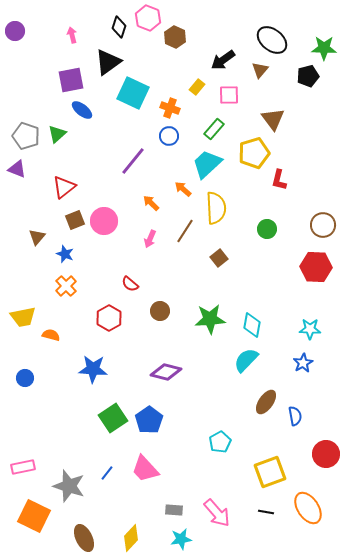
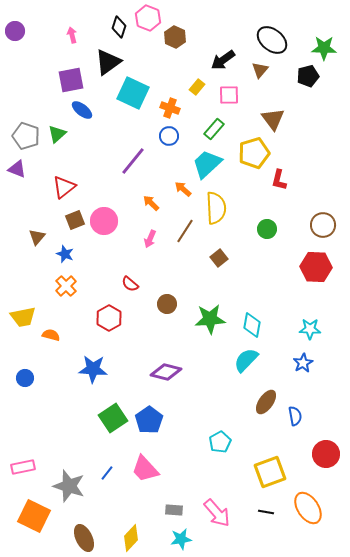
brown circle at (160, 311): moved 7 px right, 7 px up
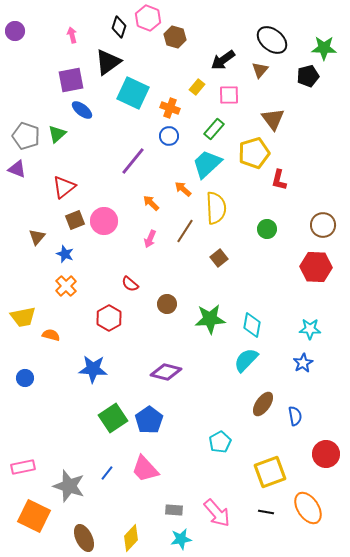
brown hexagon at (175, 37): rotated 10 degrees counterclockwise
brown ellipse at (266, 402): moved 3 px left, 2 px down
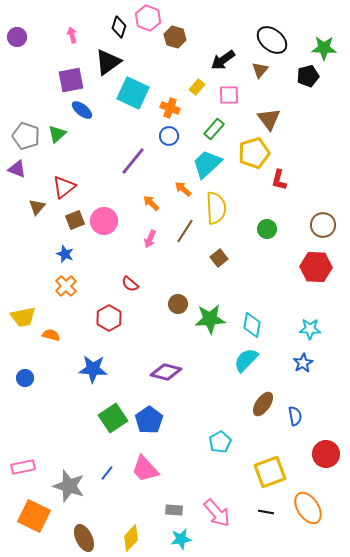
purple circle at (15, 31): moved 2 px right, 6 px down
brown triangle at (273, 119): moved 4 px left
brown triangle at (37, 237): moved 30 px up
brown circle at (167, 304): moved 11 px right
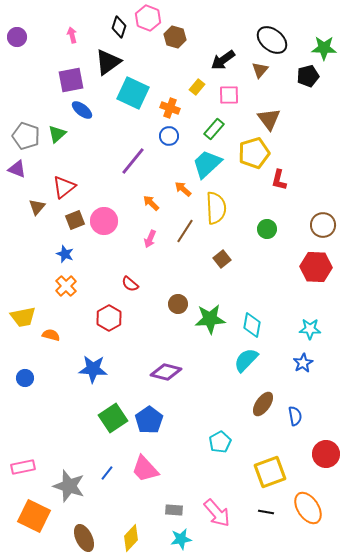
brown square at (219, 258): moved 3 px right, 1 px down
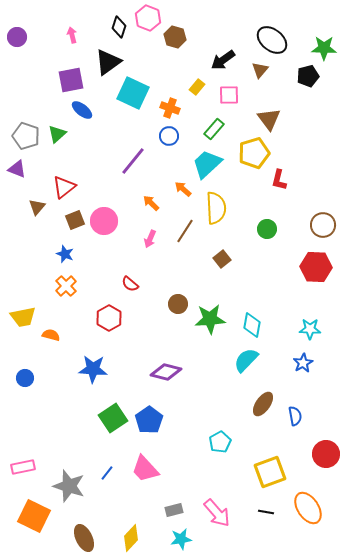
gray rectangle at (174, 510): rotated 18 degrees counterclockwise
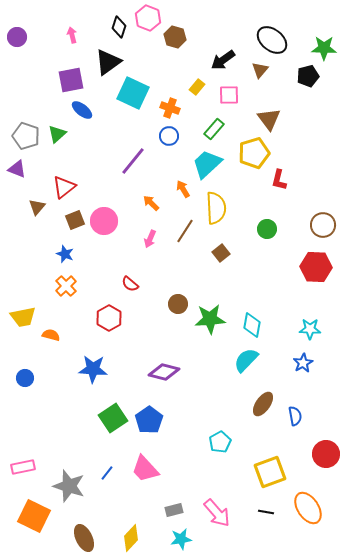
orange arrow at (183, 189): rotated 18 degrees clockwise
brown square at (222, 259): moved 1 px left, 6 px up
purple diamond at (166, 372): moved 2 px left
